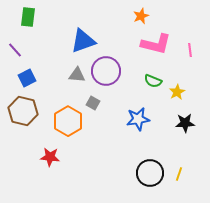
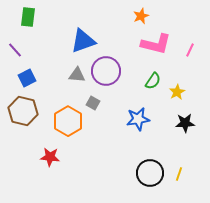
pink line: rotated 32 degrees clockwise
green semicircle: rotated 78 degrees counterclockwise
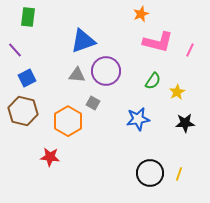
orange star: moved 2 px up
pink L-shape: moved 2 px right, 2 px up
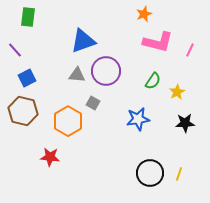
orange star: moved 3 px right
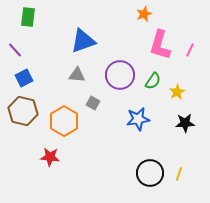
pink L-shape: moved 2 px right, 3 px down; rotated 92 degrees clockwise
purple circle: moved 14 px right, 4 px down
blue square: moved 3 px left
orange hexagon: moved 4 px left
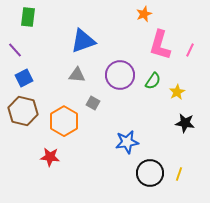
blue star: moved 11 px left, 23 px down
black star: rotated 12 degrees clockwise
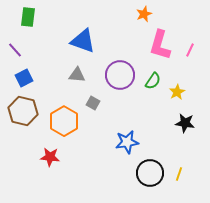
blue triangle: rotated 40 degrees clockwise
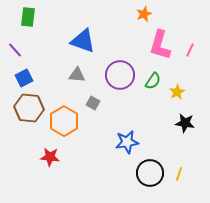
brown hexagon: moved 6 px right, 3 px up; rotated 8 degrees counterclockwise
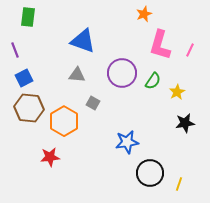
purple line: rotated 21 degrees clockwise
purple circle: moved 2 px right, 2 px up
black star: rotated 18 degrees counterclockwise
red star: rotated 12 degrees counterclockwise
yellow line: moved 10 px down
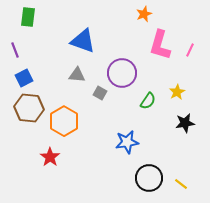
green semicircle: moved 5 px left, 20 px down
gray square: moved 7 px right, 10 px up
red star: rotated 30 degrees counterclockwise
black circle: moved 1 px left, 5 px down
yellow line: moved 2 px right; rotated 72 degrees counterclockwise
